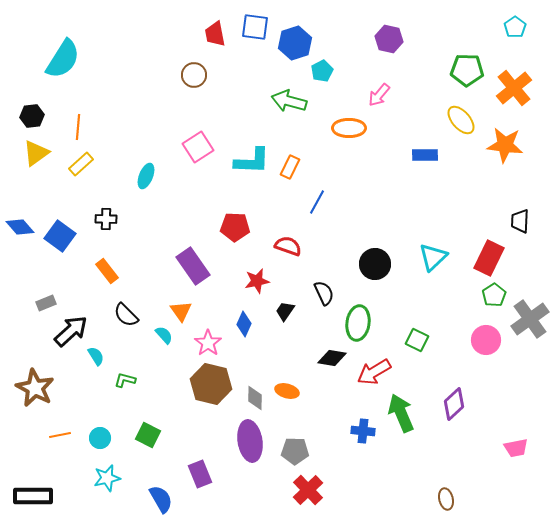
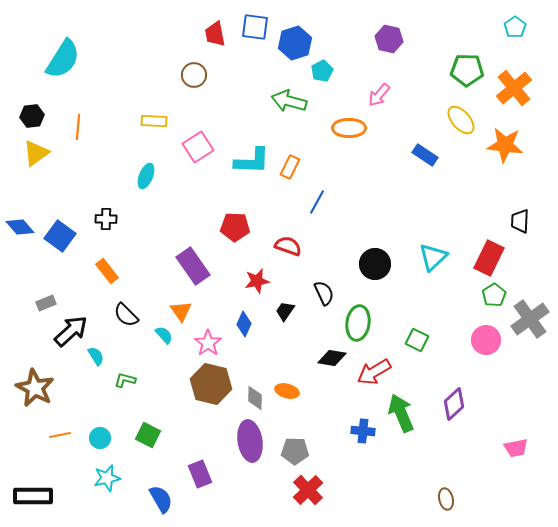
blue rectangle at (425, 155): rotated 35 degrees clockwise
yellow rectangle at (81, 164): moved 73 px right, 43 px up; rotated 45 degrees clockwise
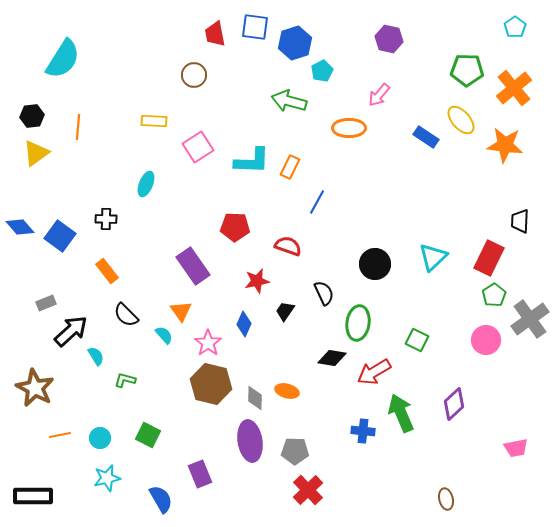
blue rectangle at (425, 155): moved 1 px right, 18 px up
cyan ellipse at (146, 176): moved 8 px down
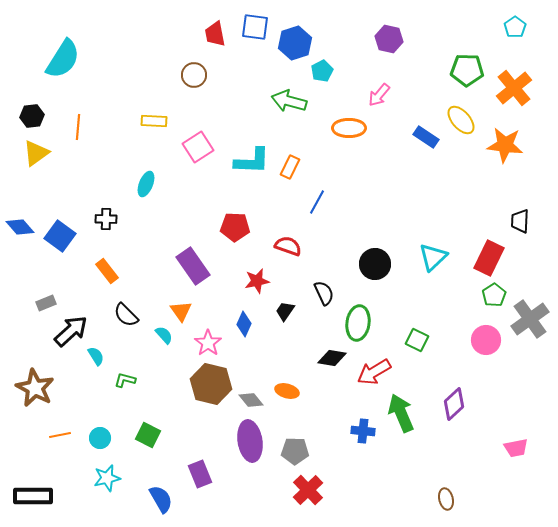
gray diamond at (255, 398): moved 4 px left, 2 px down; rotated 40 degrees counterclockwise
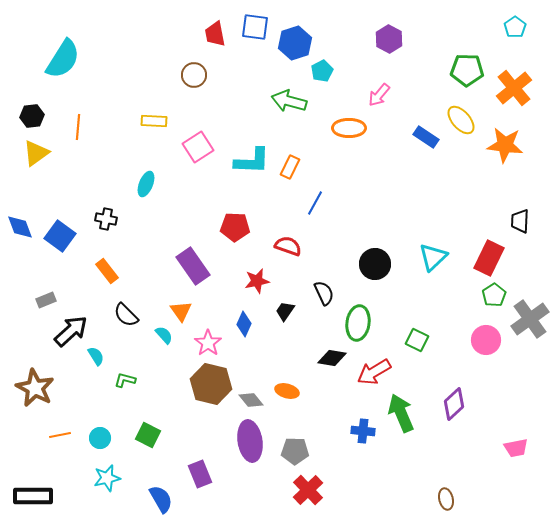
purple hexagon at (389, 39): rotated 16 degrees clockwise
blue line at (317, 202): moved 2 px left, 1 px down
black cross at (106, 219): rotated 10 degrees clockwise
blue diamond at (20, 227): rotated 20 degrees clockwise
gray rectangle at (46, 303): moved 3 px up
